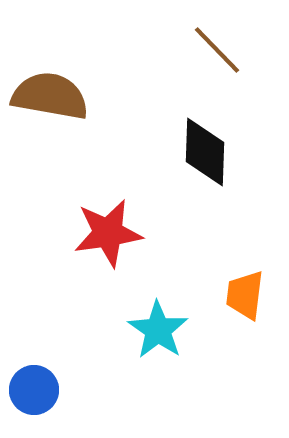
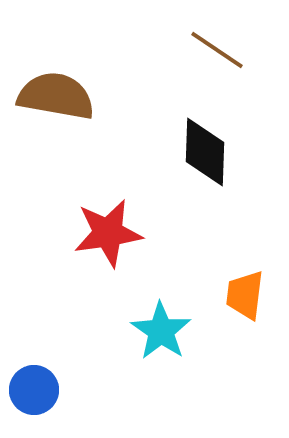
brown line: rotated 12 degrees counterclockwise
brown semicircle: moved 6 px right
cyan star: moved 3 px right, 1 px down
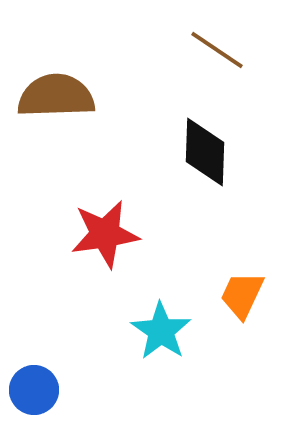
brown semicircle: rotated 12 degrees counterclockwise
red star: moved 3 px left, 1 px down
orange trapezoid: moved 3 px left; rotated 18 degrees clockwise
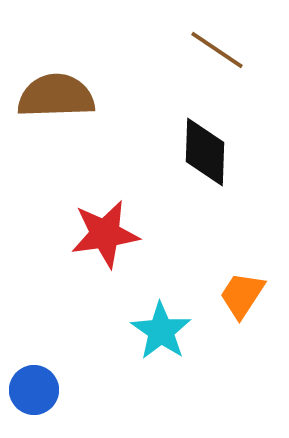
orange trapezoid: rotated 8 degrees clockwise
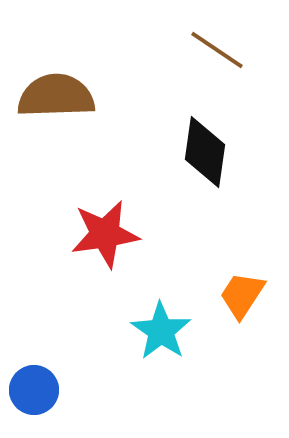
black diamond: rotated 6 degrees clockwise
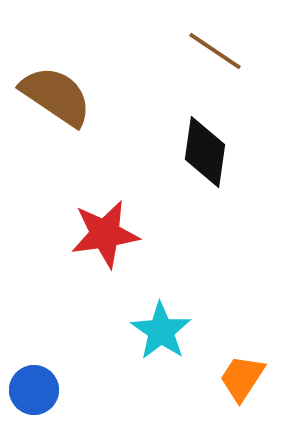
brown line: moved 2 px left, 1 px down
brown semicircle: rotated 36 degrees clockwise
orange trapezoid: moved 83 px down
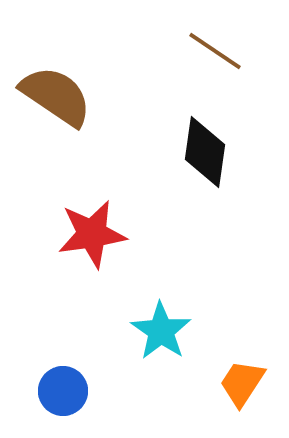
red star: moved 13 px left
orange trapezoid: moved 5 px down
blue circle: moved 29 px right, 1 px down
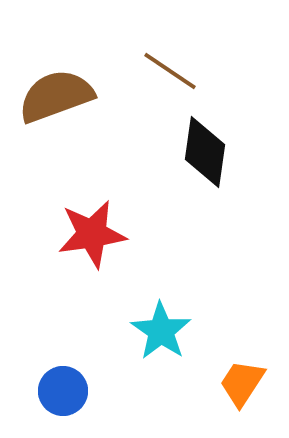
brown line: moved 45 px left, 20 px down
brown semicircle: rotated 54 degrees counterclockwise
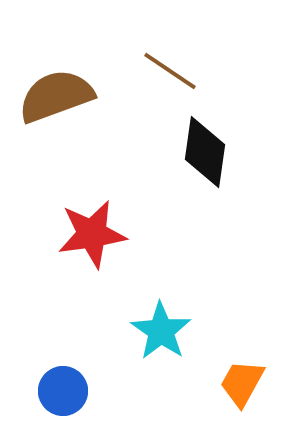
orange trapezoid: rotated 4 degrees counterclockwise
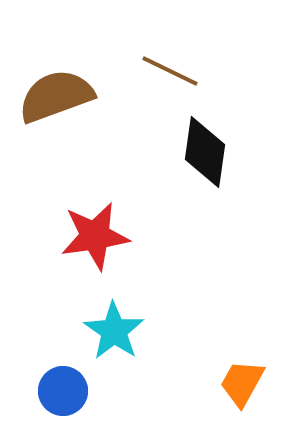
brown line: rotated 8 degrees counterclockwise
red star: moved 3 px right, 2 px down
cyan star: moved 47 px left
